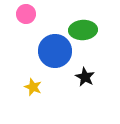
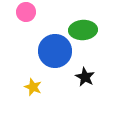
pink circle: moved 2 px up
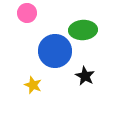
pink circle: moved 1 px right, 1 px down
black star: moved 1 px up
yellow star: moved 2 px up
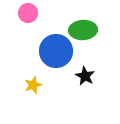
pink circle: moved 1 px right
blue circle: moved 1 px right
yellow star: rotated 30 degrees clockwise
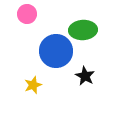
pink circle: moved 1 px left, 1 px down
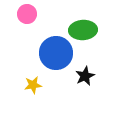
blue circle: moved 2 px down
black star: rotated 18 degrees clockwise
yellow star: rotated 12 degrees clockwise
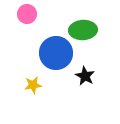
black star: rotated 18 degrees counterclockwise
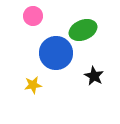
pink circle: moved 6 px right, 2 px down
green ellipse: rotated 20 degrees counterclockwise
black star: moved 9 px right
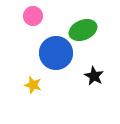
yellow star: rotated 24 degrees clockwise
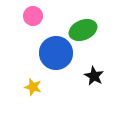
yellow star: moved 2 px down
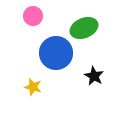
green ellipse: moved 1 px right, 2 px up
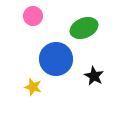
blue circle: moved 6 px down
